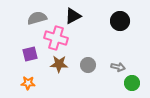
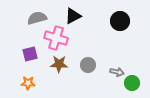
gray arrow: moved 1 px left, 5 px down
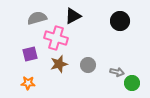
brown star: rotated 18 degrees counterclockwise
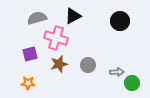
gray arrow: rotated 16 degrees counterclockwise
